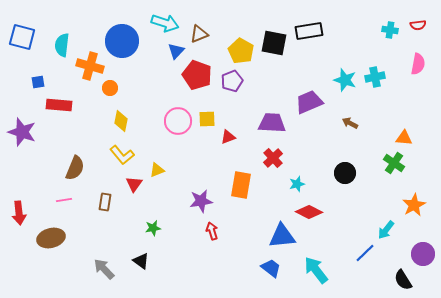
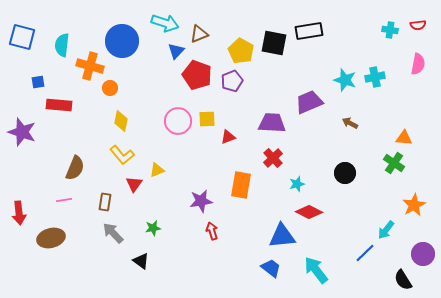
gray arrow at (104, 269): moved 9 px right, 36 px up
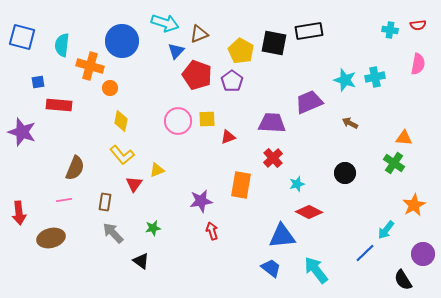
purple pentagon at (232, 81): rotated 15 degrees counterclockwise
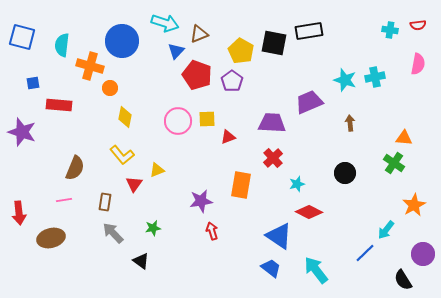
blue square at (38, 82): moved 5 px left, 1 px down
yellow diamond at (121, 121): moved 4 px right, 4 px up
brown arrow at (350, 123): rotated 56 degrees clockwise
blue triangle at (282, 236): moved 3 px left; rotated 40 degrees clockwise
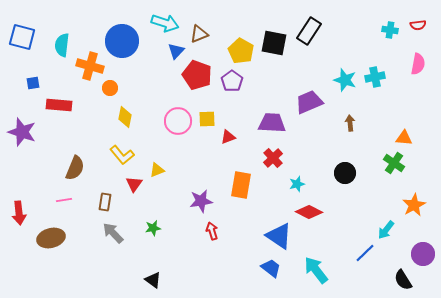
black rectangle at (309, 31): rotated 48 degrees counterclockwise
black triangle at (141, 261): moved 12 px right, 19 px down
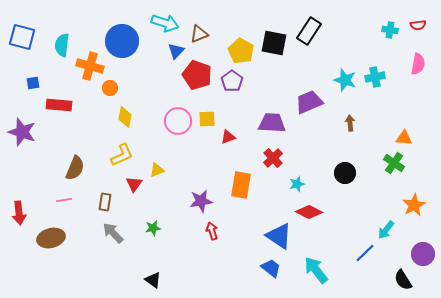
yellow L-shape at (122, 155): rotated 75 degrees counterclockwise
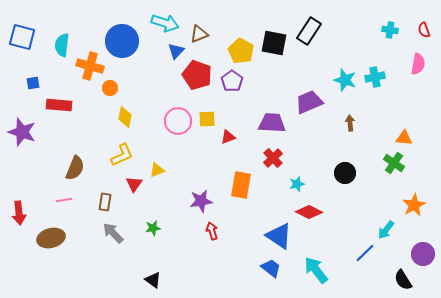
red semicircle at (418, 25): moved 6 px right, 5 px down; rotated 77 degrees clockwise
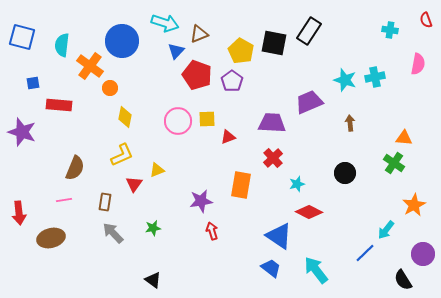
red semicircle at (424, 30): moved 2 px right, 10 px up
orange cross at (90, 66): rotated 20 degrees clockwise
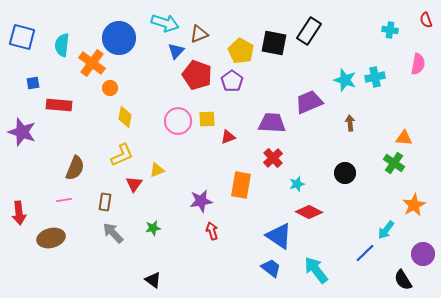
blue circle at (122, 41): moved 3 px left, 3 px up
orange cross at (90, 66): moved 2 px right, 3 px up
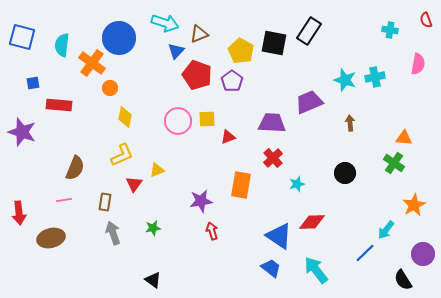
red diamond at (309, 212): moved 3 px right, 10 px down; rotated 28 degrees counterclockwise
gray arrow at (113, 233): rotated 25 degrees clockwise
